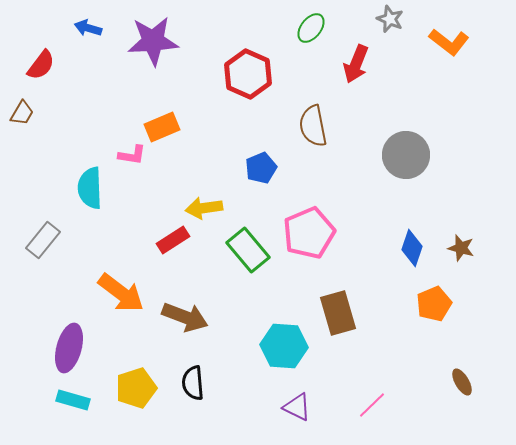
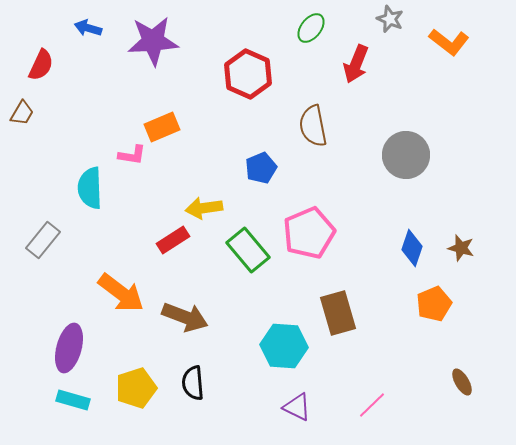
red semicircle: rotated 12 degrees counterclockwise
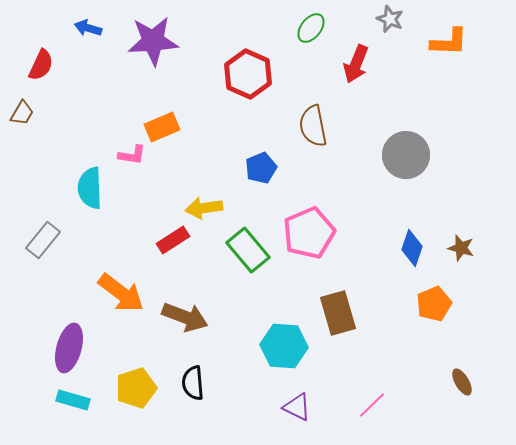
orange L-shape: rotated 36 degrees counterclockwise
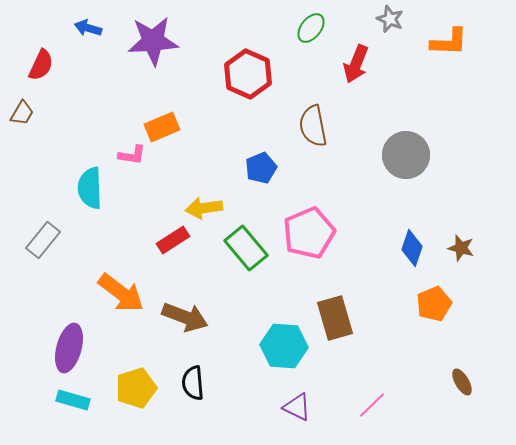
green rectangle: moved 2 px left, 2 px up
brown rectangle: moved 3 px left, 5 px down
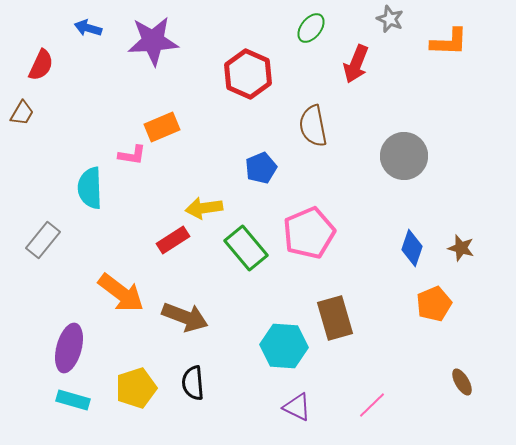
gray circle: moved 2 px left, 1 px down
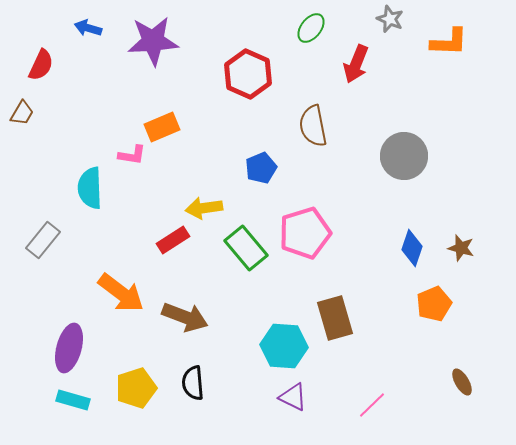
pink pentagon: moved 4 px left; rotated 6 degrees clockwise
purple triangle: moved 4 px left, 10 px up
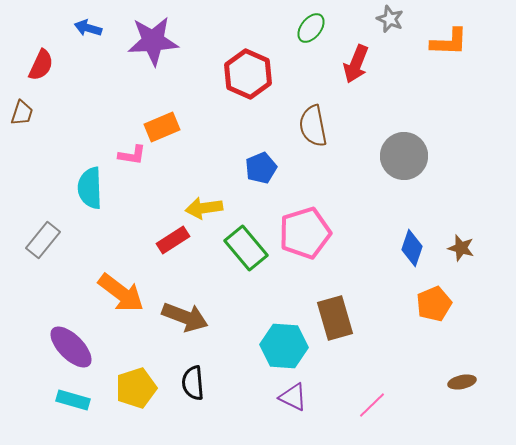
brown trapezoid: rotated 12 degrees counterclockwise
purple ellipse: moved 2 px right, 1 px up; rotated 60 degrees counterclockwise
brown ellipse: rotated 72 degrees counterclockwise
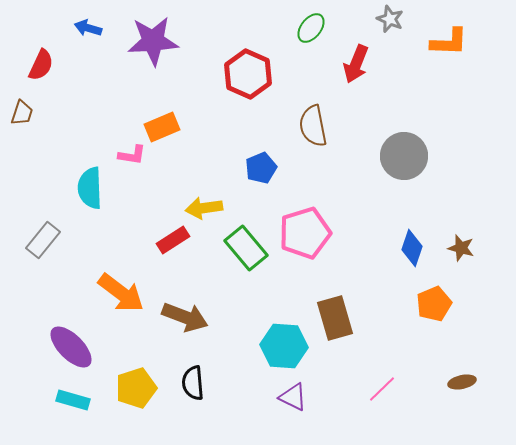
pink line: moved 10 px right, 16 px up
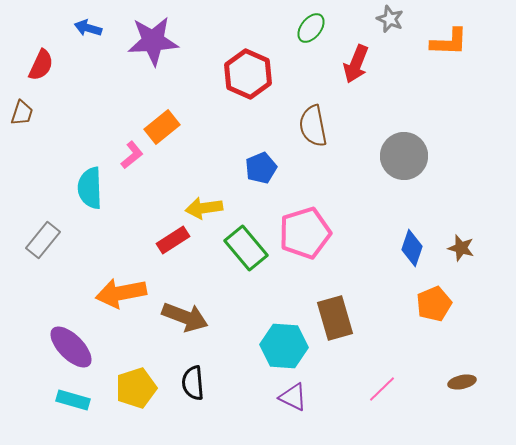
orange rectangle: rotated 16 degrees counterclockwise
pink L-shape: rotated 48 degrees counterclockwise
orange arrow: rotated 132 degrees clockwise
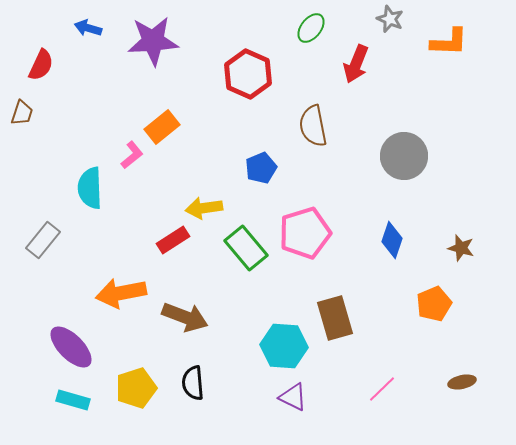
blue diamond: moved 20 px left, 8 px up
